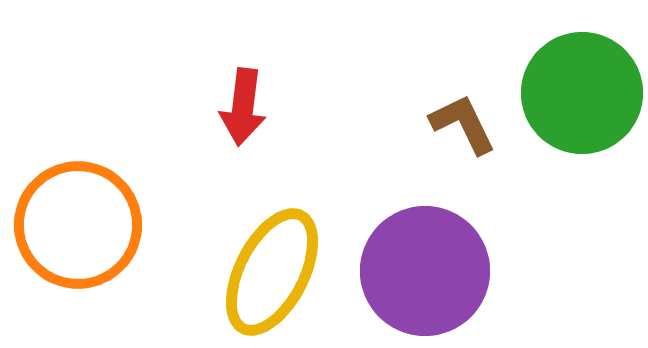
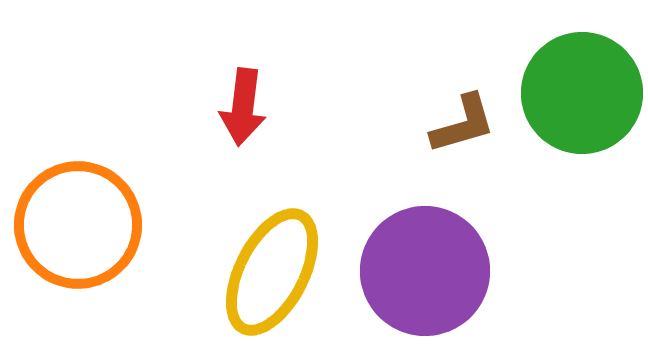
brown L-shape: rotated 100 degrees clockwise
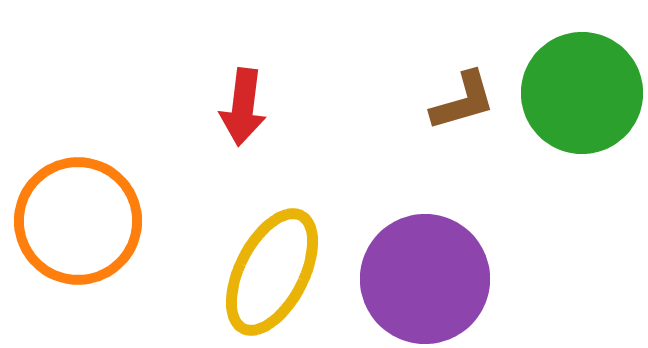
brown L-shape: moved 23 px up
orange circle: moved 4 px up
purple circle: moved 8 px down
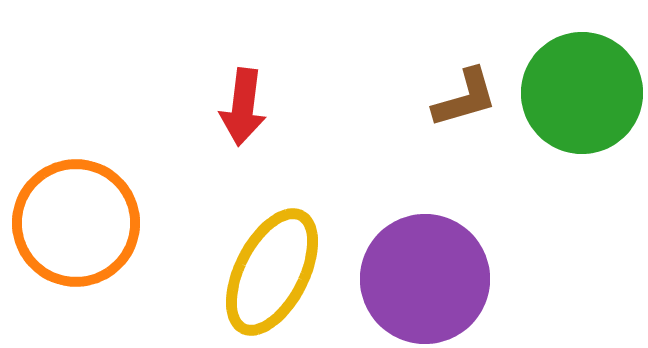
brown L-shape: moved 2 px right, 3 px up
orange circle: moved 2 px left, 2 px down
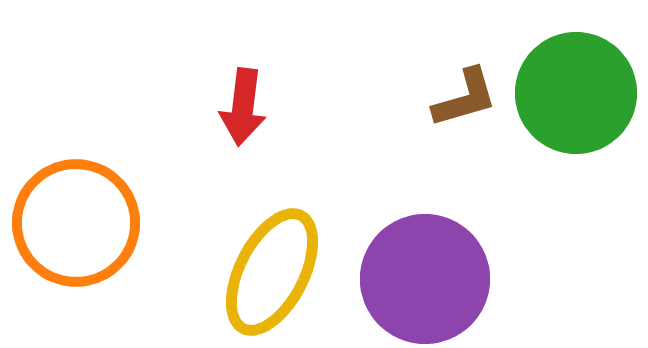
green circle: moved 6 px left
